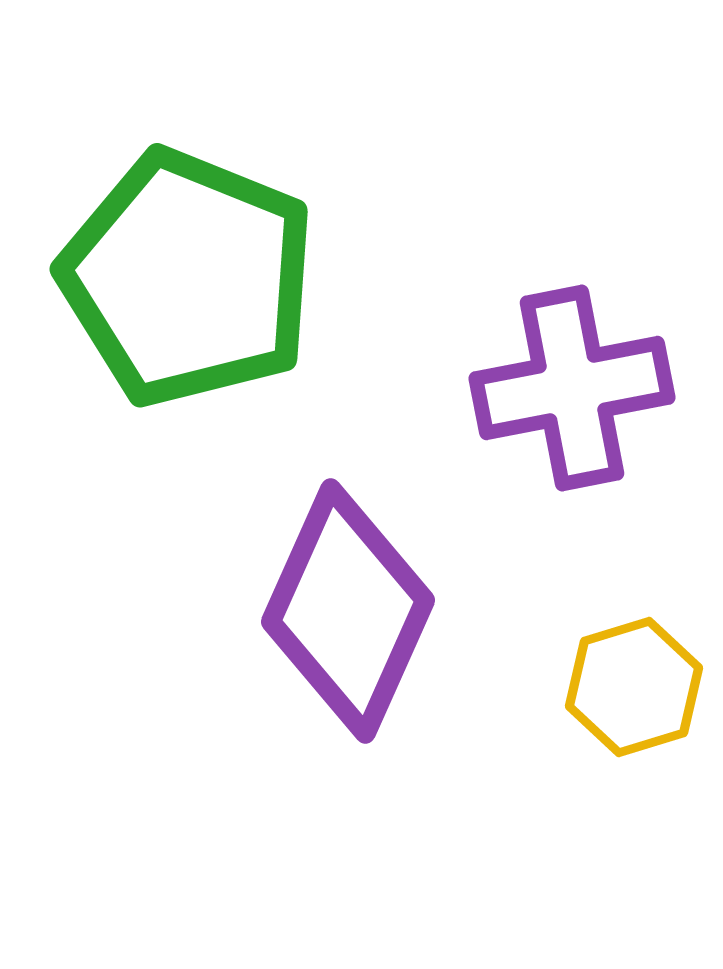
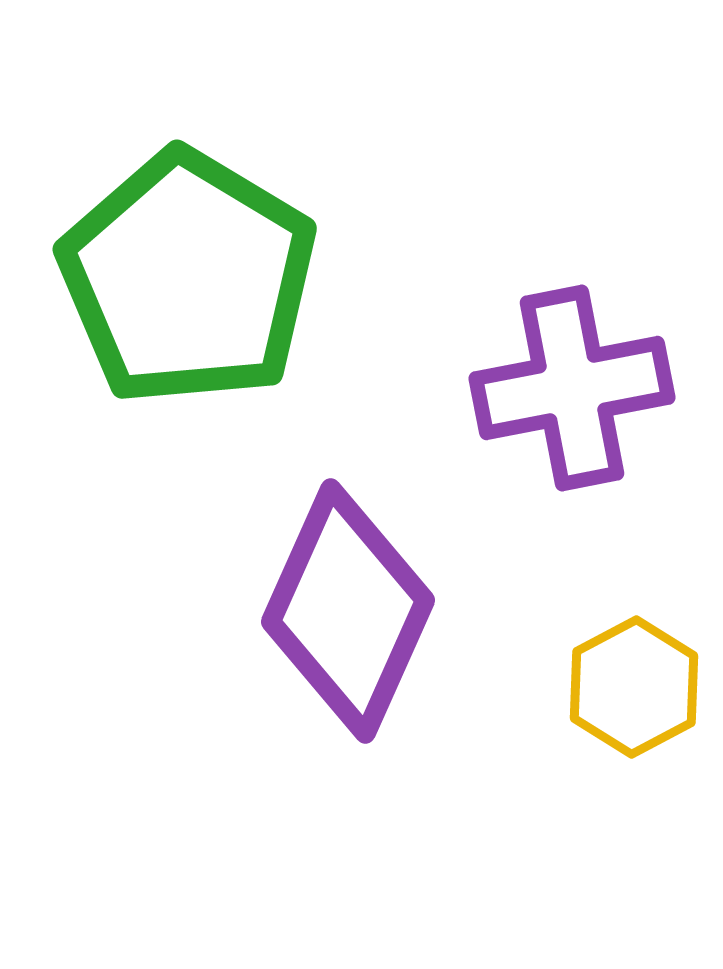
green pentagon: rotated 9 degrees clockwise
yellow hexagon: rotated 11 degrees counterclockwise
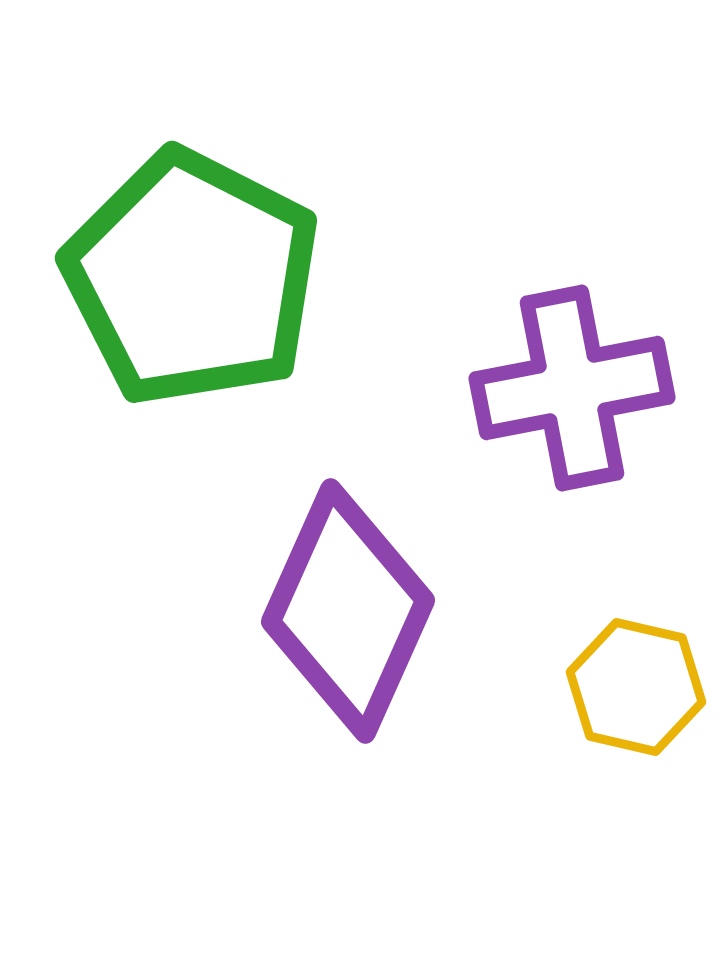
green pentagon: moved 4 px right; rotated 4 degrees counterclockwise
yellow hexagon: moved 2 px right; rotated 19 degrees counterclockwise
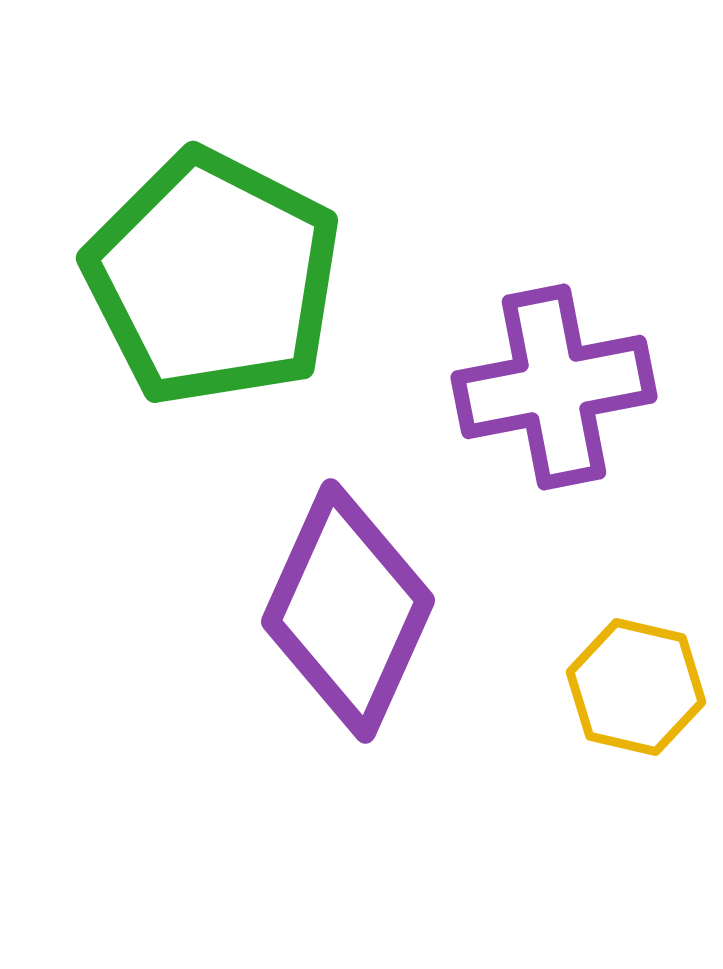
green pentagon: moved 21 px right
purple cross: moved 18 px left, 1 px up
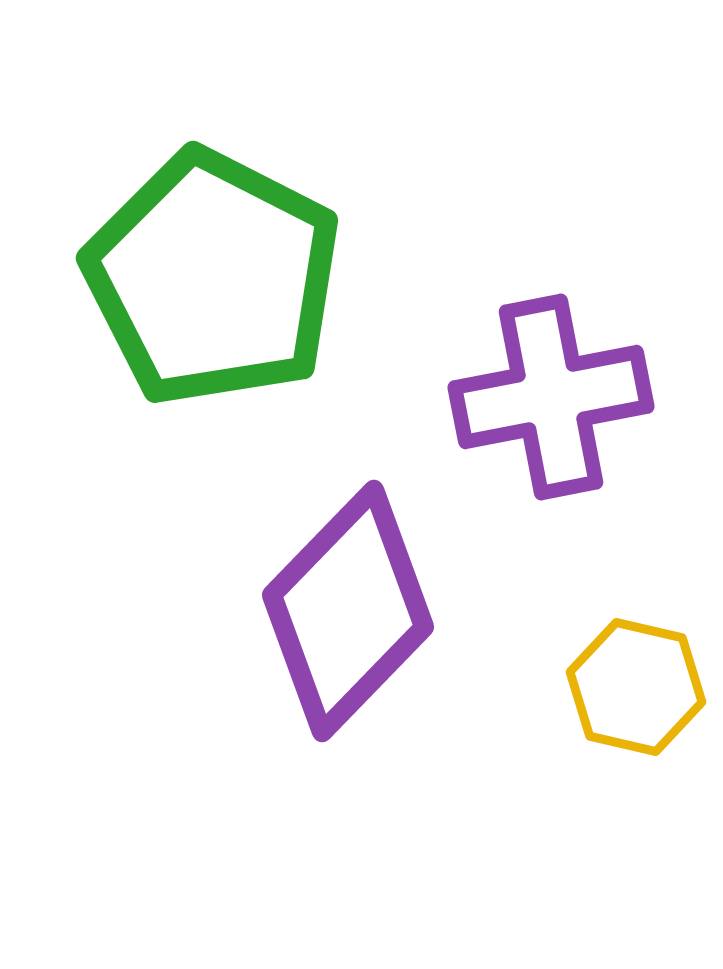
purple cross: moved 3 px left, 10 px down
purple diamond: rotated 20 degrees clockwise
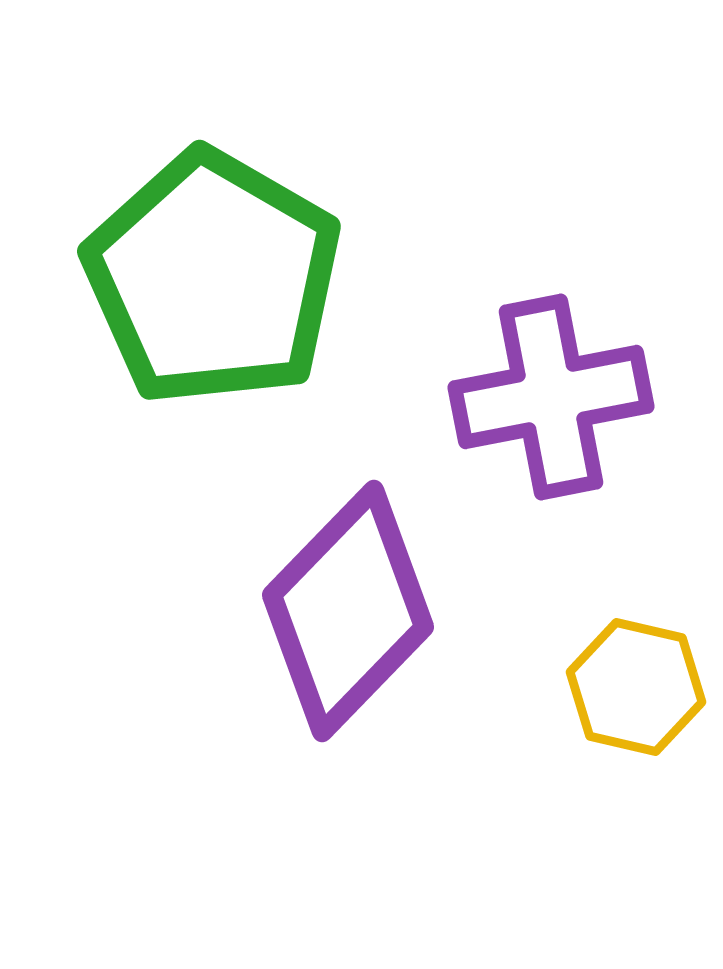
green pentagon: rotated 3 degrees clockwise
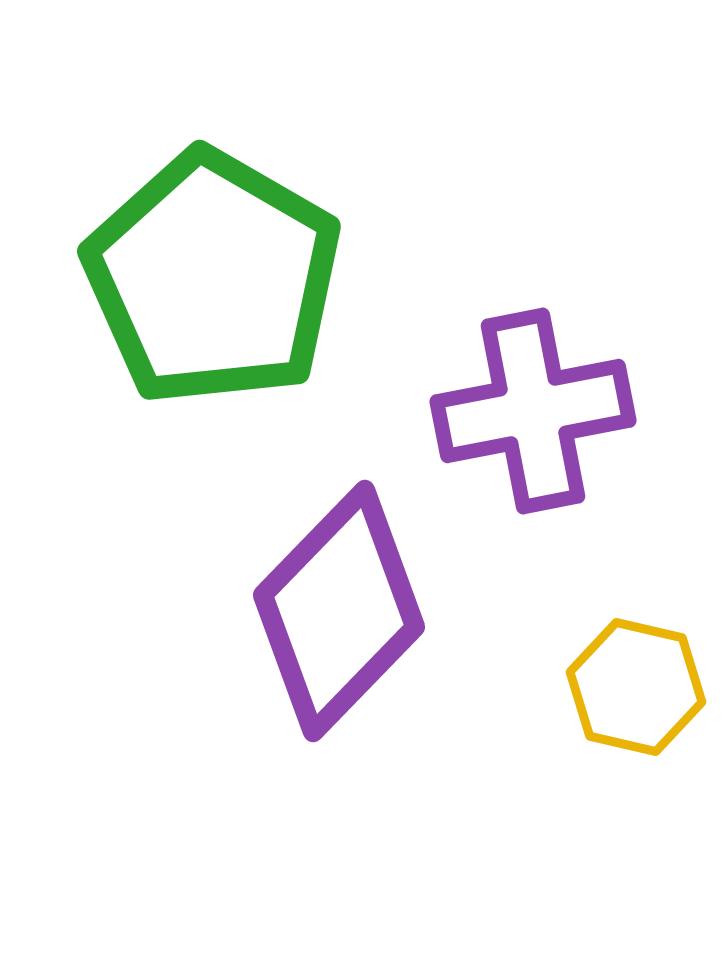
purple cross: moved 18 px left, 14 px down
purple diamond: moved 9 px left
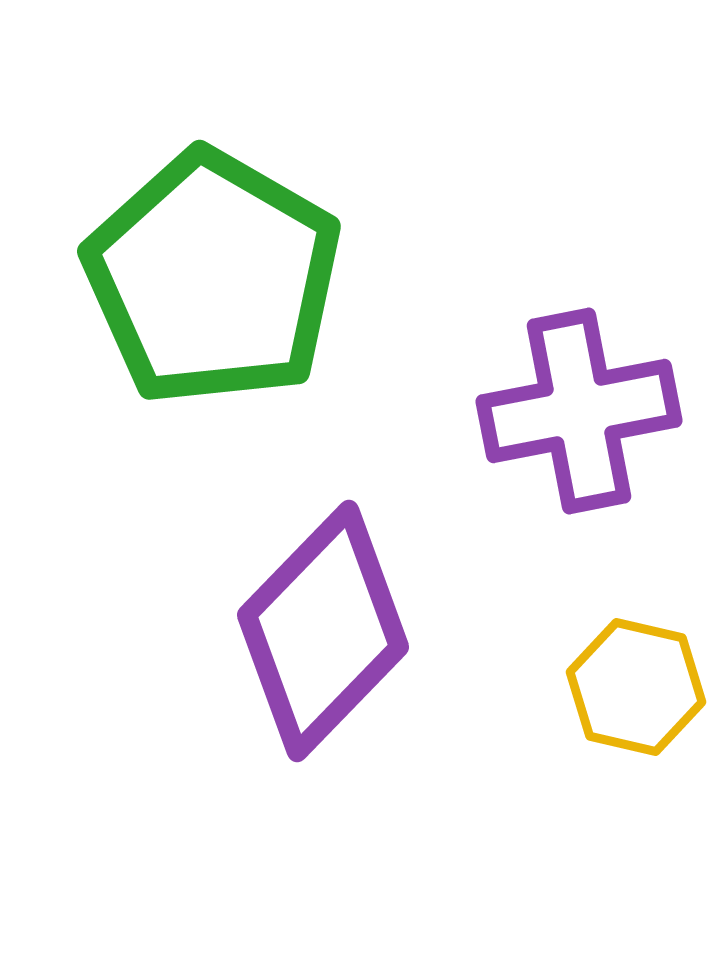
purple cross: moved 46 px right
purple diamond: moved 16 px left, 20 px down
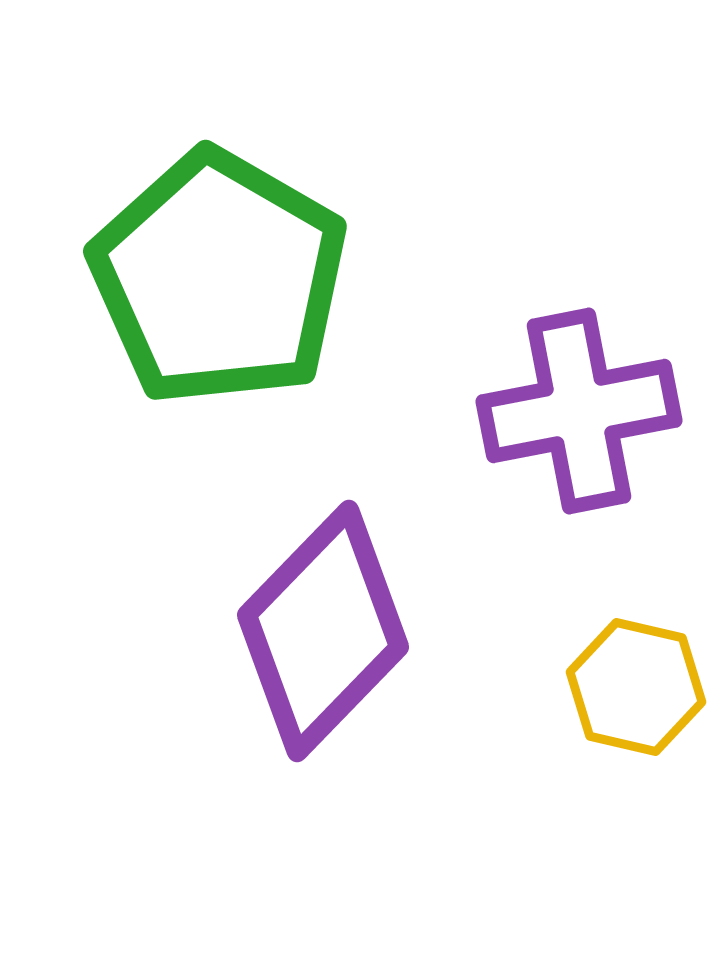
green pentagon: moved 6 px right
